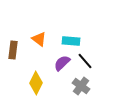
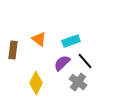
cyan rectangle: rotated 24 degrees counterclockwise
gray cross: moved 3 px left, 4 px up
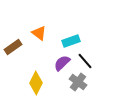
orange triangle: moved 6 px up
brown rectangle: moved 3 px up; rotated 48 degrees clockwise
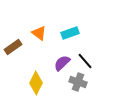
cyan rectangle: moved 1 px left, 8 px up
gray cross: rotated 18 degrees counterclockwise
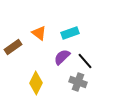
purple semicircle: moved 6 px up
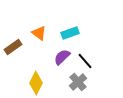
gray cross: rotated 30 degrees clockwise
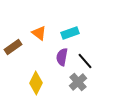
purple semicircle: rotated 36 degrees counterclockwise
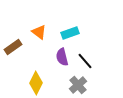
orange triangle: moved 1 px up
purple semicircle: rotated 24 degrees counterclockwise
gray cross: moved 3 px down
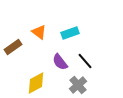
purple semicircle: moved 2 px left, 5 px down; rotated 24 degrees counterclockwise
yellow diamond: rotated 35 degrees clockwise
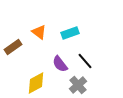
purple semicircle: moved 2 px down
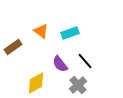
orange triangle: moved 2 px right, 1 px up
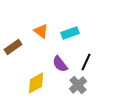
black line: moved 1 px right, 1 px down; rotated 66 degrees clockwise
